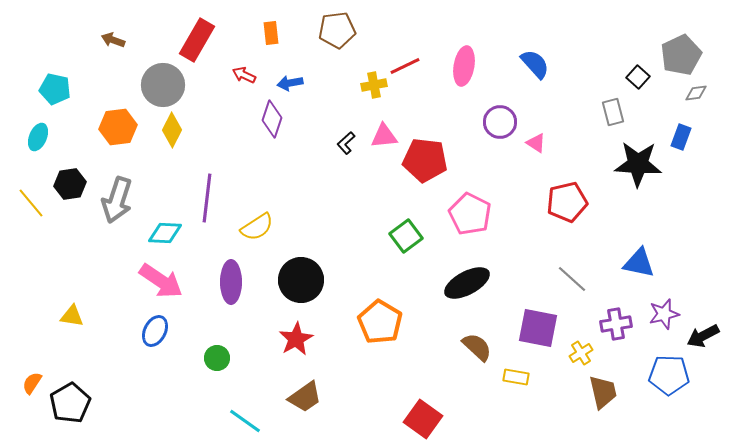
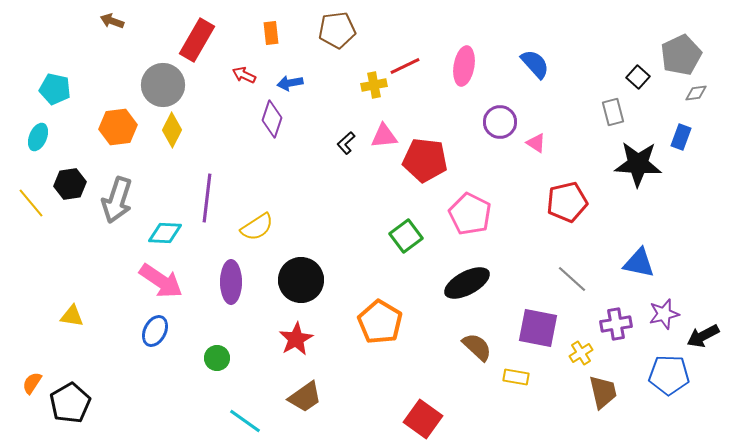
brown arrow at (113, 40): moved 1 px left, 19 px up
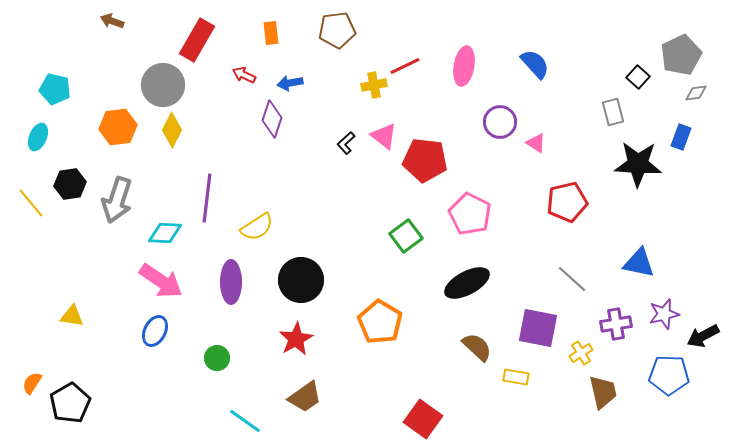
pink triangle at (384, 136): rotated 44 degrees clockwise
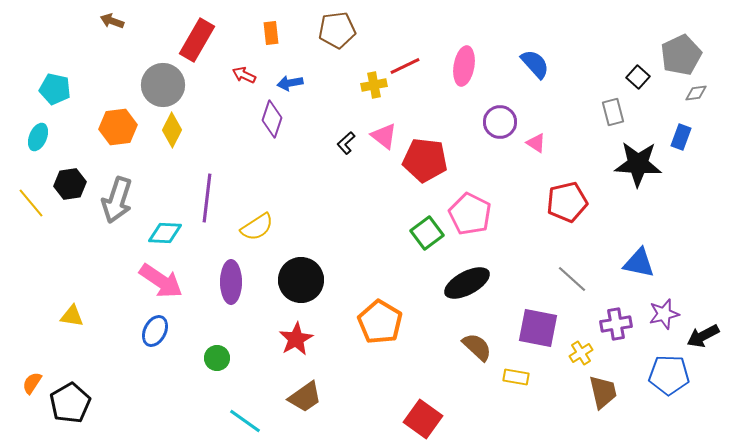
green square at (406, 236): moved 21 px right, 3 px up
